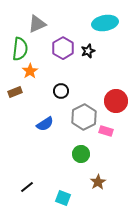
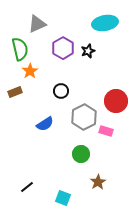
green semicircle: rotated 20 degrees counterclockwise
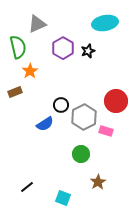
green semicircle: moved 2 px left, 2 px up
black circle: moved 14 px down
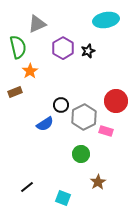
cyan ellipse: moved 1 px right, 3 px up
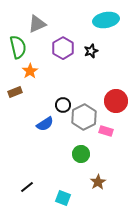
black star: moved 3 px right
black circle: moved 2 px right
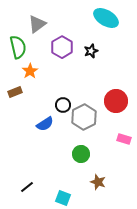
cyan ellipse: moved 2 px up; rotated 40 degrees clockwise
gray triangle: rotated 12 degrees counterclockwise
purple hexagon: moved 1 px left, 1 px up
pink rectangle: moved 18 px right, 8 px down
brown star: rotated 21 degrees counterclockwise
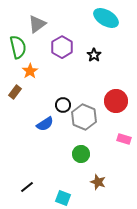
black star: moved 3 px right, 4 px down; rotated 16 degrees counterclockwise
brown rectangle: rotated 32 degrees counterclockwise
gray hexagon: rotated 10 degrees counterclockwise
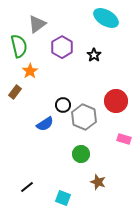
green semicircle: moved 1 px right, 1 px up
